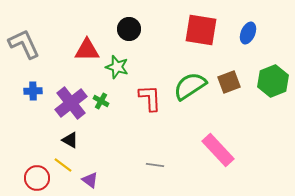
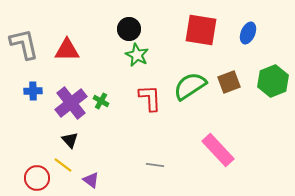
gray L-shape: rotated 12 degrees clockwise
red triangle: moved 20 px left
green star: moved 20 px right, 12 px up; rotated 10 degrees clockwise
black triangle: rotated 18 degrees clockwise
purple triangle: moved 1 px right
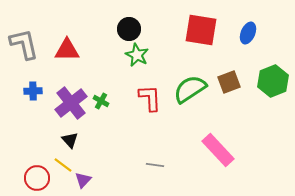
green semicircle: moved 3 px down
purple triangle: moved 8 px left; rotated 36 degrees clockwise
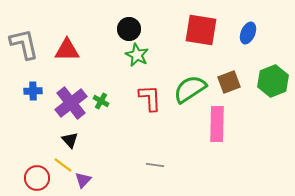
pink rectangle: moved 1 px left, 26 px up; rotated 44 degrees clockwise
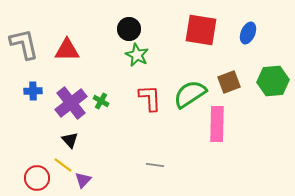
green hexagon: rotated 16 degrees clockwise
green semicircle: moved 5 px down
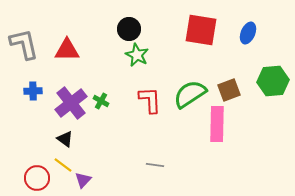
brown square: moved 8 px down
red L-shape: moved 2 px down
black triangle: moved 5 px left, 1 px up; rotated 12 degrees counterclockwise
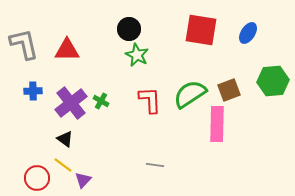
blue ellipse: rotated 10 degrees clockwise
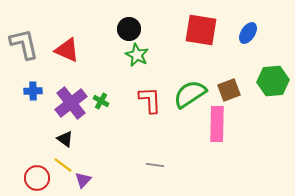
red triangle: rotated 24 degrees clockwise
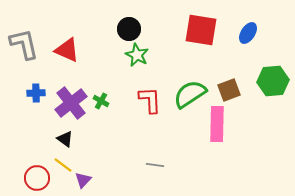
blue cross: moved 3 px right, 2 px down
